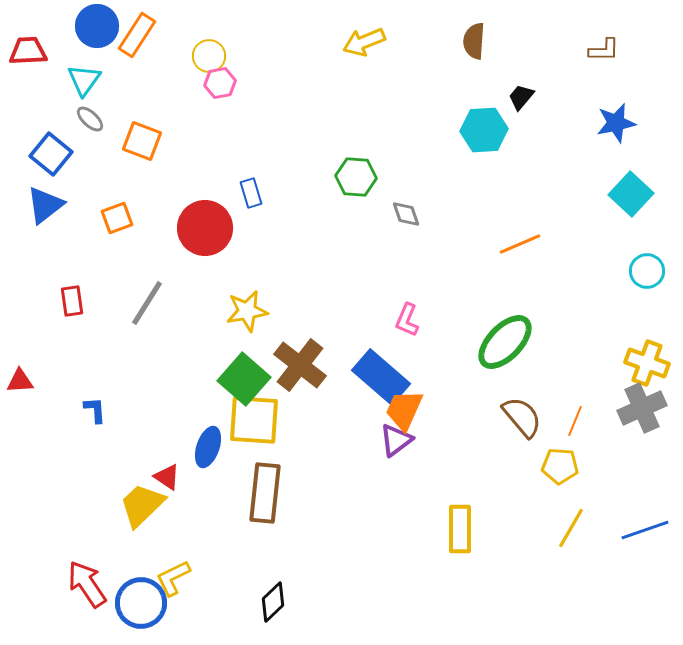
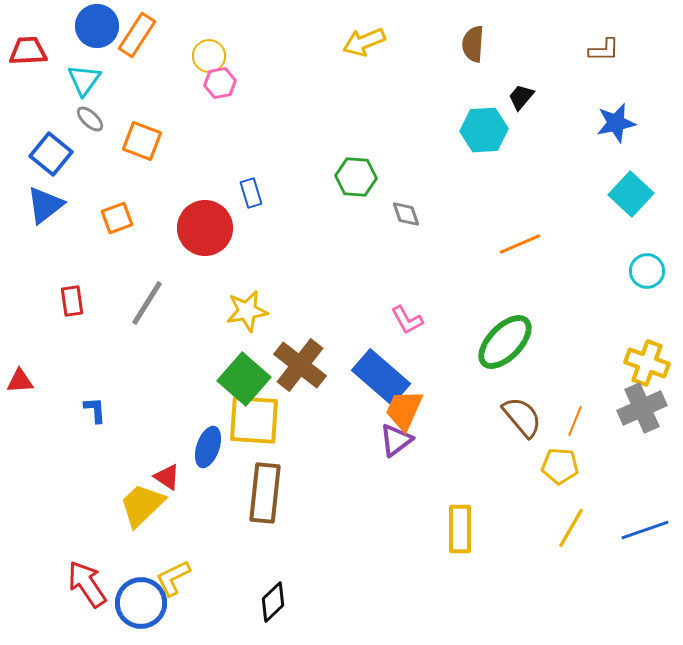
brown semicircle at (474, 41): moved 1 px left, 3 px down
pink L-shape at (407, 320): rotated 52 degrees counterclockwise
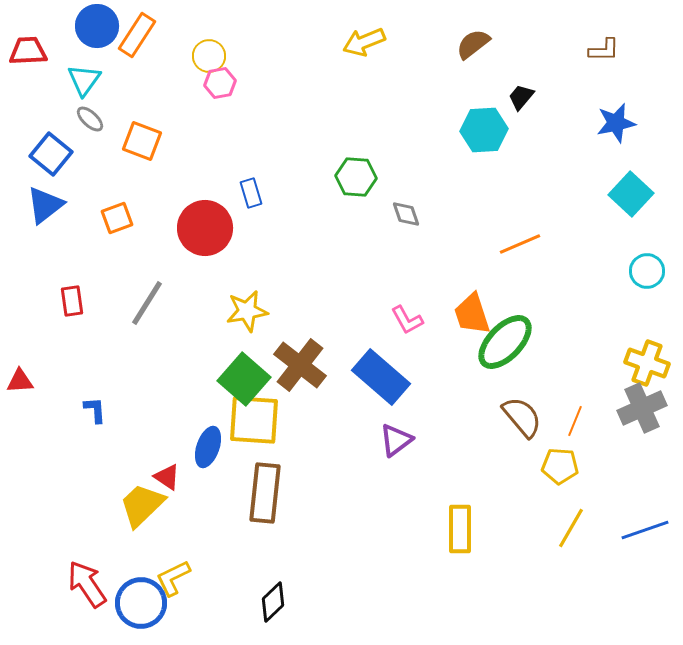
brown semicircle at (473, 44): rotated 48 degrees clockwise
orange trapezoid at (404, 410): moved 68 px right, 96 px up; rotated 42 degrees counterclockwise
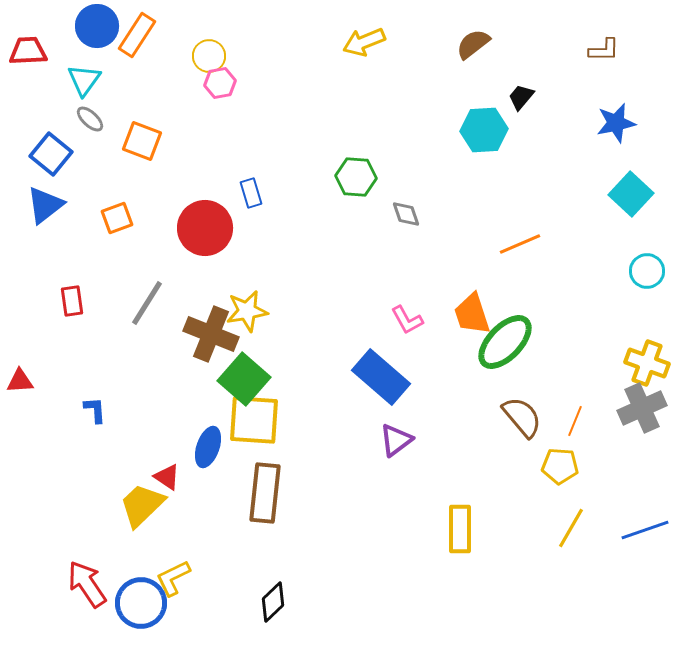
brown cross at (300, 365): moved 89 px left, 31 px up; rotated 16 degrees counterclockwise
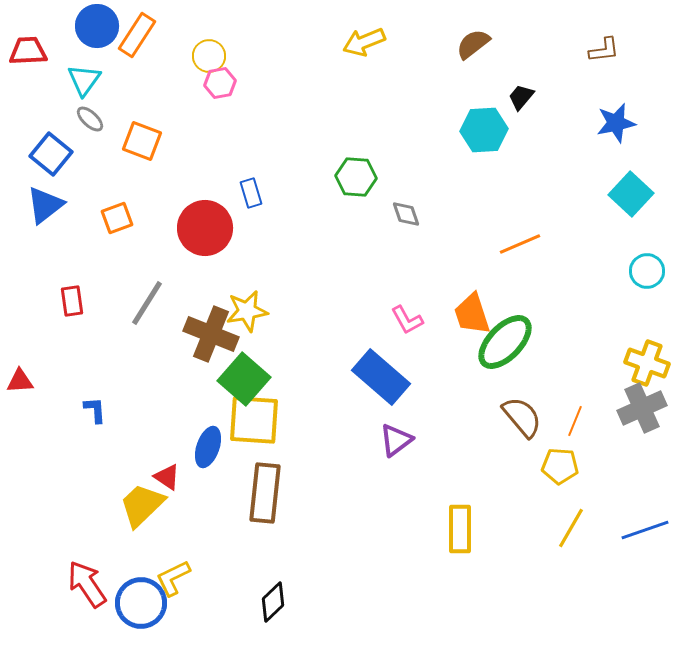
brown L-shape at (604, 50): rotated 8 degrees counterclockwise
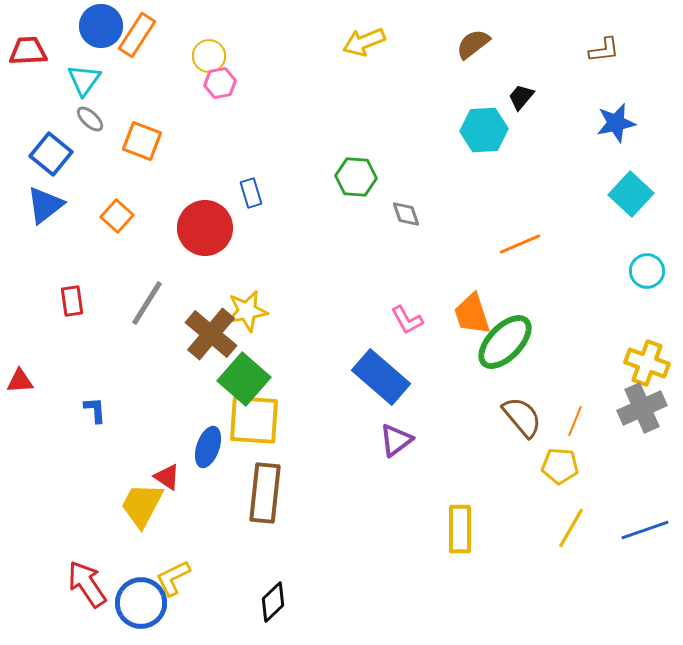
blue circle at (97, 26): moved 4 px right
orange square at (117, 218): moved 2 px up; rotated 28 degrees counterclockwise
brown cross at (211, 334): rotated 18 degrees clockwise
yellow trapezoid at (142, 505): rotated 18 degrees counterclockwise
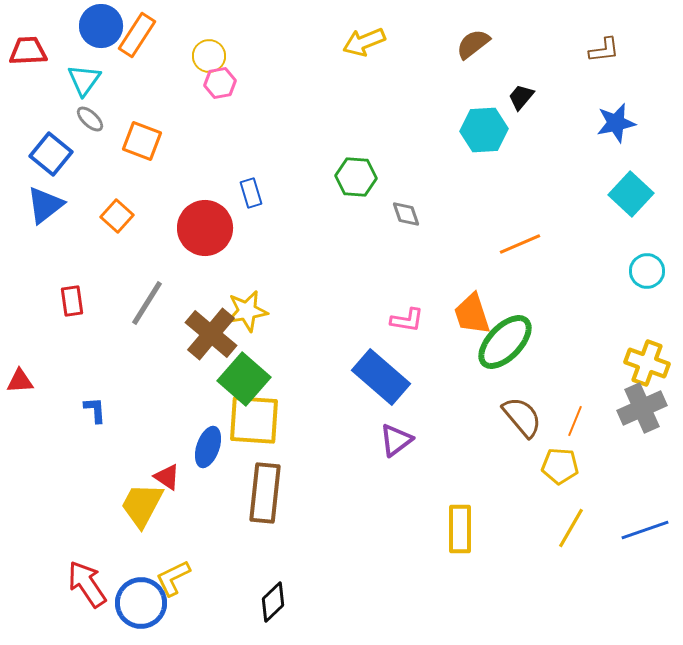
pink L-shape at (407, 320): rotated 52 degrees counterclockwise
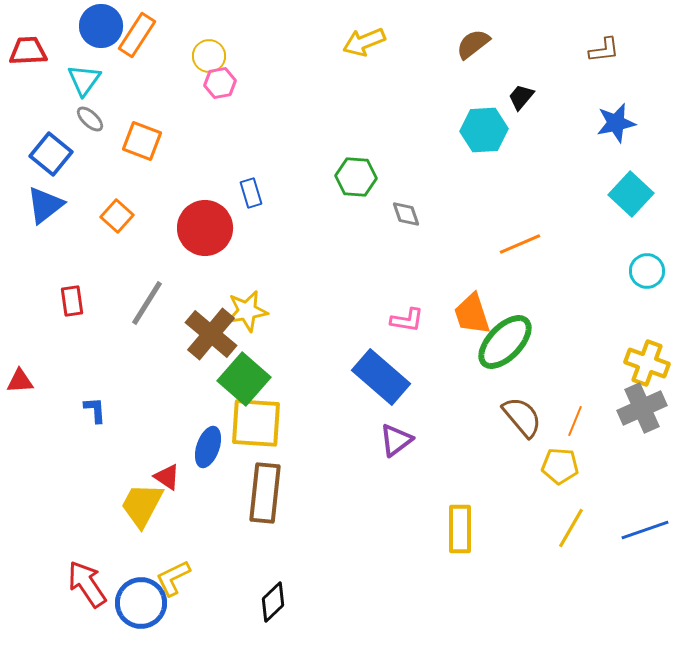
yellow square at (254, 420): moved 2 px right, 3 px down
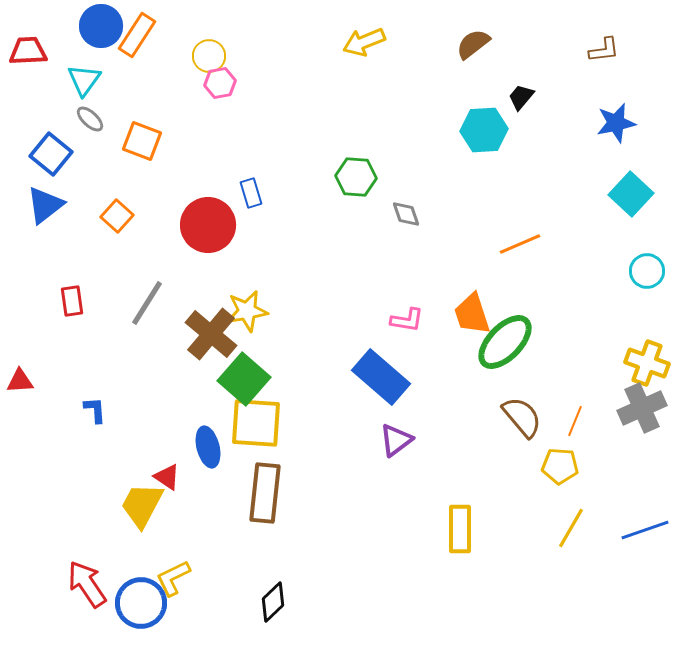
red circle at (205, 228): moved 3 px right, 3 px up
blue ellipse at (208, 447): rotated 33 degrees counterclockwise
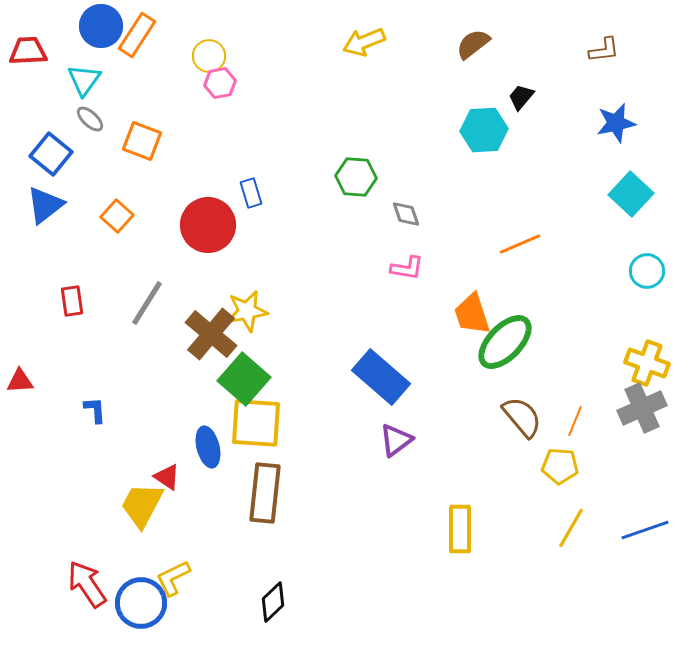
pink L-shape at (407, 320): moved 52 px up
